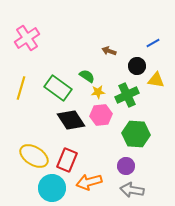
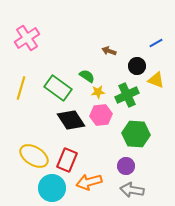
blue line: moved 3 px right
yellow triangle: rotated 12 degrees clockwise
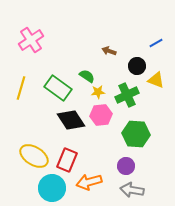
pink cross: moved 4 px right, 2 px down
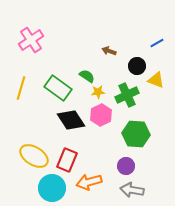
blue line: moved 1 px right
pink hexagon: rotated 20 degrees counterclockwise
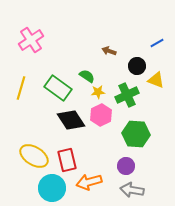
red rectangle: rotated 35 degrees counterclockwise
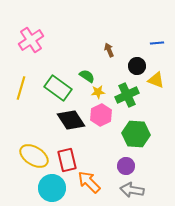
blue line: rotated 24 degrees clockwise
brown arrow: moved 1 px up; rotated 48 degrees clockwise
orange arrow: rotated 60 degrees clockwise
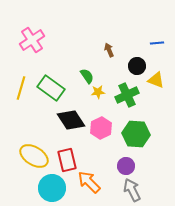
pink cross: moved 1 px right
green semicircle: rotated 21 degrees clockwise
green rectangle: moved 7 px left
pink hexagon: moved 13 px down
gray arrow: rotated 55 degrees clockwise
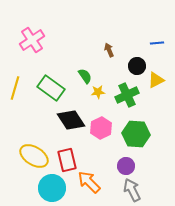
green semicircle: moved 2 px left
yellow triangle: rotated 48 degrees counterclockwise
yellow line: moved 6 px left
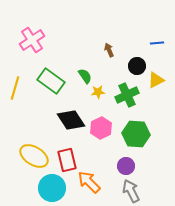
green rectangle: moved 7 px up
gray arrow: moved 1 px left, 1 px down
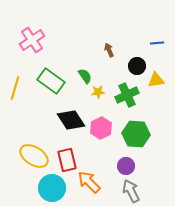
yellow triangle: rotated 18 degrees clockwise
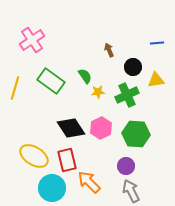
black circle: moved 4 px left, 1 px down
black diamond: moved 8 px down
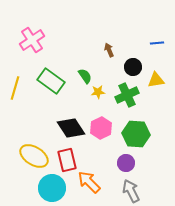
purple circle: moved 3 px up
